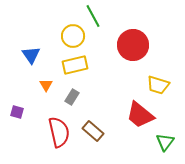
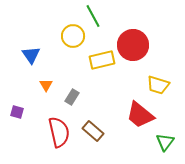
yellow rectangle: moved 27 px right, 5 px up
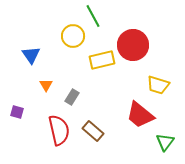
red semicircle: moved 2 px up
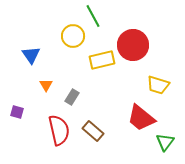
red trapezoid: moved 1 px right, 3 px down
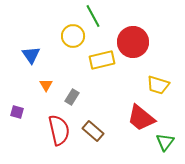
red circle: moved 3 px up
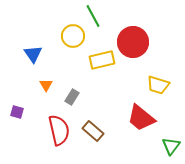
blue triangle: moved 2 px right, 1 px up
green triangle: moved 6 px right, 4 px down
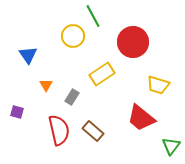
blue triangle: moved 5 px left, 1 px down
yellow rectangle: moved 14 px down; rotated 20 degrees counterclockwise
